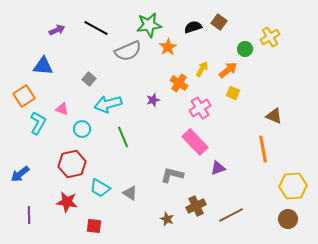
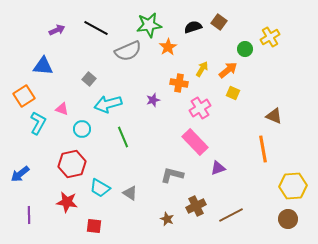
orange cross: rotated 24 degrees counterclockwise
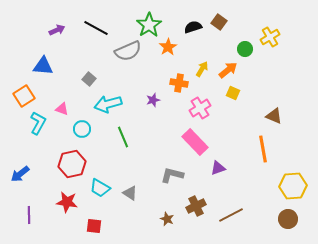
green star: rotated 25 degrees counterclockwise
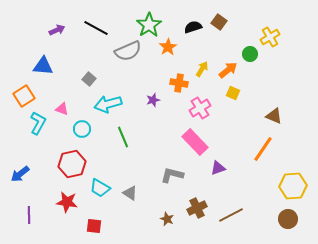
green circle: moved 5 px right, 5 px down
orange line: rotated 44 degrees clockwise
brown cross: moved 1 px right, 2 px down
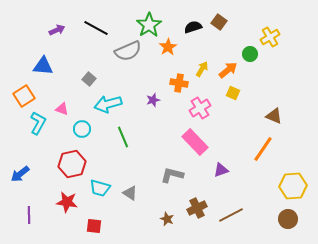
purple triangle: moved 3 px right, 2 px down
cyan trapezoid: rotated 15 degrees counterclockwise
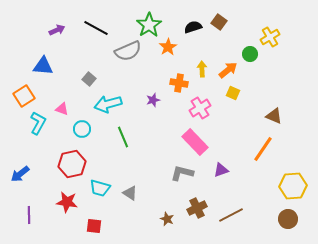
yellow arrow: rotated 35 degrees counterclockwise
gray L-shape: moved 10 px right, 2 px up
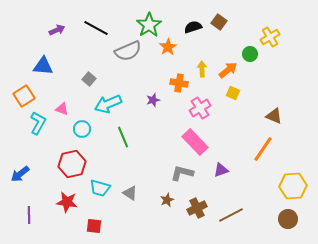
cyan arrow: rotated 8 degrees counterclockwise
brown star: moved 19 px up; rotated 24 degrees clockwise
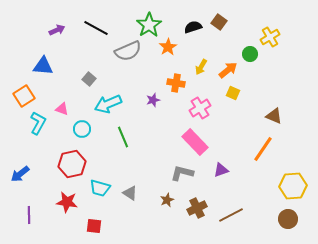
yellow arrow: moved 1 px left, 2 px up; rotated 147 degrees counterclockwise
orange cross: moved 3 px left
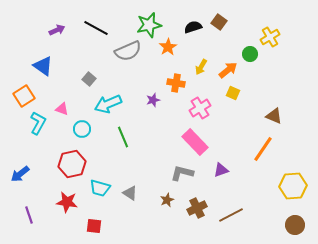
green star: rotated 20 degrees clockwise
blue triangle: rotated 30 degrees clockwise
purple line: rotated 18 degrees counterclockwise
brown circle: moved 7 px right, 6 px down
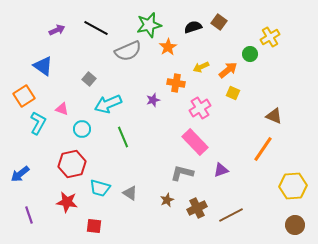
yellow arrow: rotated 35 degrees clockwise
